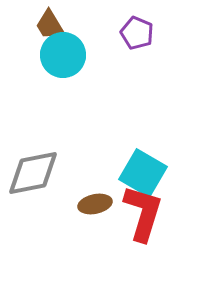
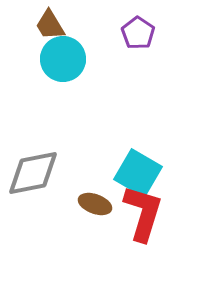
purple pentagon: moved 1 px right; rotated 12 degrees clockwise
cyan circle: moved 4 px down
cyan square: moved 5 px left
brown ellipse: rotated 32 degrees clockwise
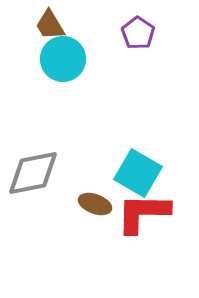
red L-shape: rotated 106 degrees counterclockwise
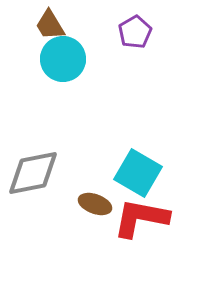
purple pentagon: moved 3 px left, 1 px up; rotated 8 degrees clockwise
red L-shape: moved 2 px left, 5 px down; rotated 10 degrees clockwise
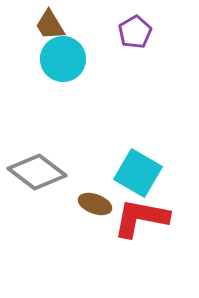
gray diamond: moved 4 px right, 1 px up; rotated 48 degrees clockwise
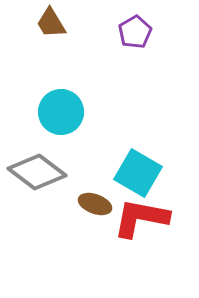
brown trapezoid: moved 1 px right, 2 px up
cyan circle: moved 2 px left, 53 px down
